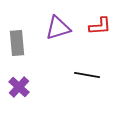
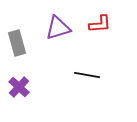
red L-shape: moved 2 px up
gray rectangle: rotated 10 degrees counterclockwise
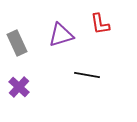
red L-shape: rotated 85 degrees clockwise
purple triangle: moved 3 px right, 7 px down
gray rectangle: rotated 10 degrees counterclockwise
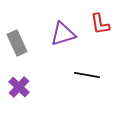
purple triangle: moved 2 px right, 1 px up
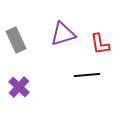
red L-shape: moved 20 px down
gray rectangle: moved 1 px left, 3 px up
black line: rotated 15 degrees counterclockwise
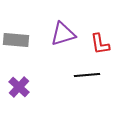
gray rectangle: rotated 60 degrees counterclockwise
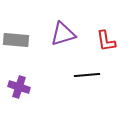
red L-shape: moved 6 px right, 3 px up
purple cross: rotated 25 degrees counterclockwise
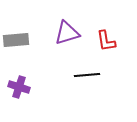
purple triangle: moved 4 px right, 1 px up
gray rectangle: rotated 10 degrees counterclockwise
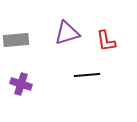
purple cross: moved 2 px right, 3 px up
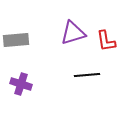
purple triangle: moved 6 px right
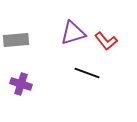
red L-shape: rotated 30 degrees counterclockwise
black line: moved 2 px up; rotated 25 degrees clockwise
